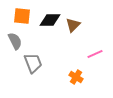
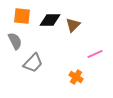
gray trapezoid: rotated 65 degrees clockwise
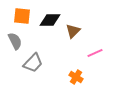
brown triangle: moved 6 px down
pink line: moved 1 px up
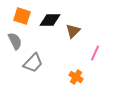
orange square: rotated 12 degrees clockwise
pink line: rotated 42 degrees counterclockwise
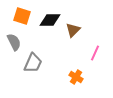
brown triangle: moved 1 px up
gray semicircle: moved 1 px left, 1 px down
gray trapezoid: rotated 20 degrees counterclockwise
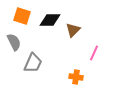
pink line: moved 1 px left
orange cross: rotated 24 degrees counterclockwise
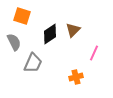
black diamond: moved 14 px down; rotated 35 degrees counterclockwise
orange cross: rotated 24 degrees counterclockwise
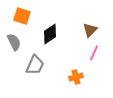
brown triangle: moved 17 px right
gray trapezoid: moved 2 px right, 2 px down
